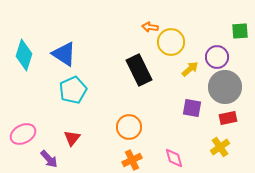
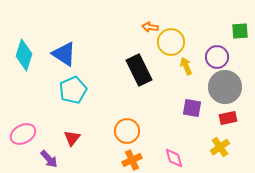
yellow arrow: moved 4 px left, 3 px up; rotated 72 degrees counterclockwise
orange circle: moved 2 px left, 4 px down
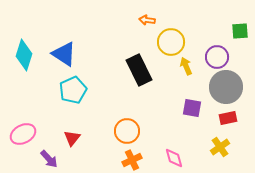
orange arrow: moved 3 px left, 7 px up
gray circle: moved 1 px right
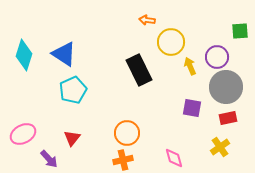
yellow arrow: moved 4 px right
orange circle: moved 2 px down
orange cross: moved 9 px left; rotated 12 degrees clockwise
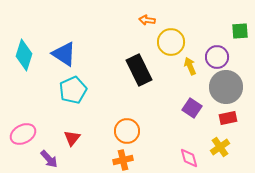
purple square: rotated 24 degrees clockwise
orange circle: moved 2 px up
pink diamond: moved 15 px right
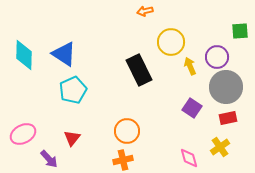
orange arrow: moved 2 px left, 9 px up; rotated 21 degrees counterclockwise
cyan diamond: rotated 16 degrees counterclockwise
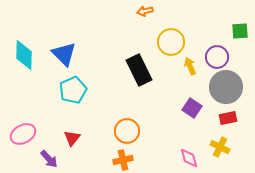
blue triangle: rotated 12 degrees clockwise
yellow cross: rotated 30 degrees counterclockwise
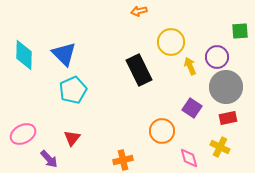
orange arrow: moved 6 px left
orange circle: moved 35 px right
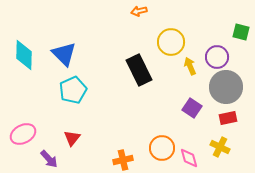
green square: moved 1 px right, 1 px down; rotated 18 degrees clockwise
orange circle: moved 17 px down
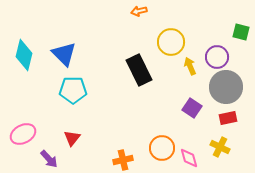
cyan diamond: rotated 12 degrees clockwise
cyan pentagon: rotated 24 degrees clockwise
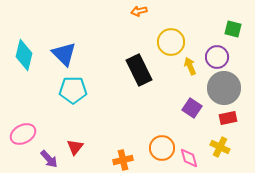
green square: moved 8 px left, 3 px up
gray circle: moved 2 px left, 1 px down
red triangle: moved 3 px right, 9 px down
